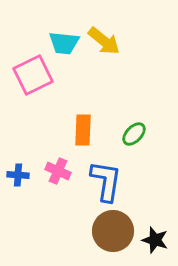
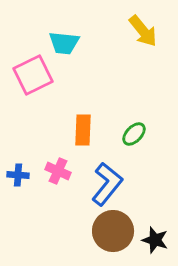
yellow arrow: moved 39 px right, 10 px up; rotated 12 degrees clockwise
blue L-shape: moved 1 px right, 3 px down; rotated 30 degrees clockwise
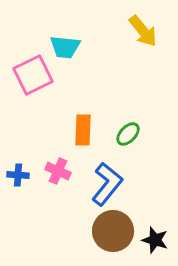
cyan trapezoid: moved 1 px right, 4 px down
green ellipse: moved 6 px left
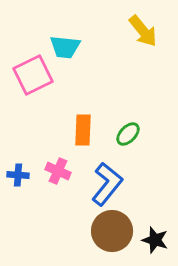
brown circle: moved 1 px left
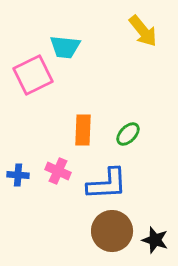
blue L-shape: rotated 48 degrees clockwise
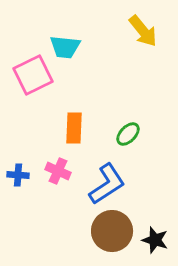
orange rectangle: moved 9 px left, 2 px up
blue L-shape: rotated 30 degrees counterclockwise
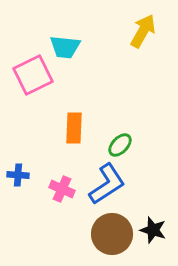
yellow arrow: rotated 112 degrees counterclockwise
green ellipse: moved 8 px left, 11 px down
pink cross: moved 4 px right, 18 px down
brown circle: moved 3 px down
black star: moved 2 px left, 10 px up
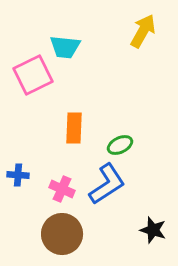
green ellipse: rotated 20 degrees clockwise
brown circle: moved 50 px left
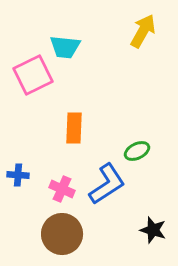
green ellipse: moved 17 px right, 6 px down
